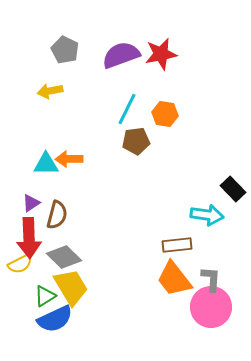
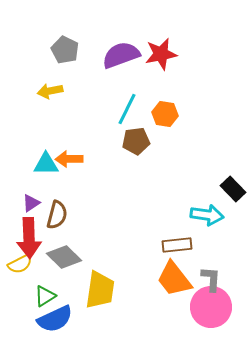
yellow trapezoid: moved 29 px right, 3 px down; rotated 39 degrees clockwise
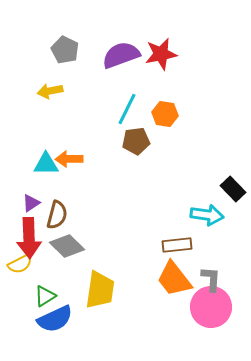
gray diamond: moved 3 px right, 11 px up
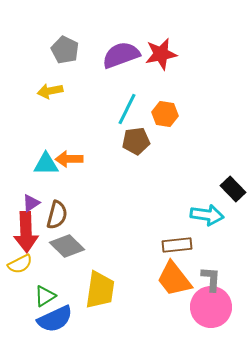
red arrow: moved 3 px left, 6 px up
